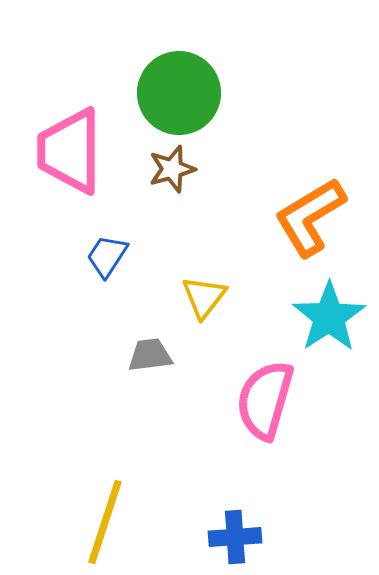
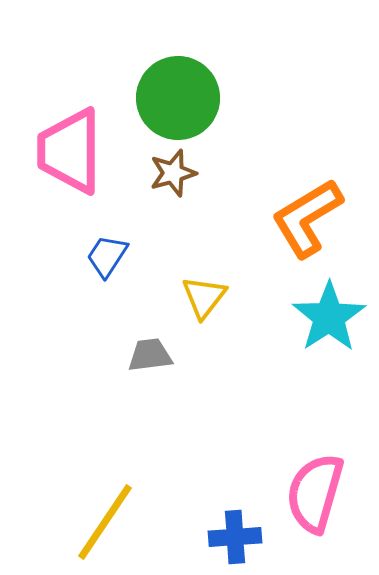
green circle: moved 1 px left, 5 px down
brown star: moved 1 px right, 4 px down
orange L-shape: moved 3 px left, 1 px down
pink semicircle: moved 50 px right, 93 px down
yellow line: rotated 16 degrees clockwise
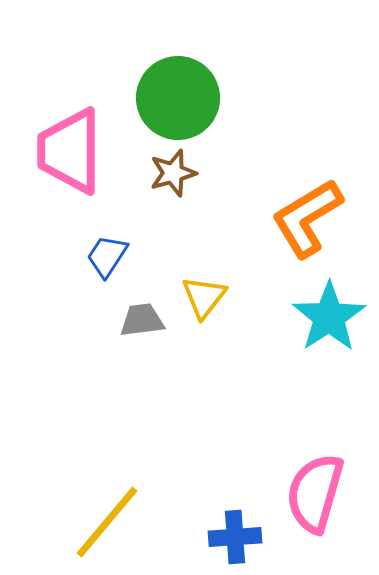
gray trapezoid: moved 8 px left, 35 px up
yellow line: moved 2 px right; rotated 6 degrees clockwise
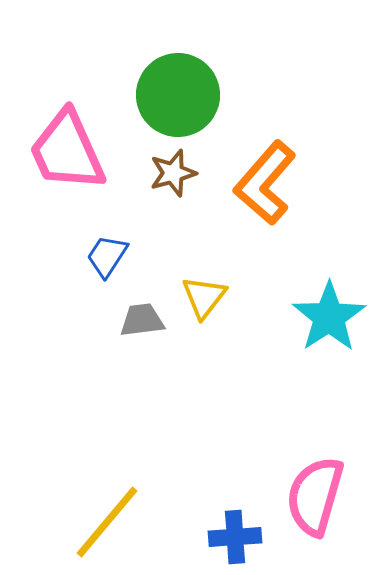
green circle: moved 3 px up
pink trapezoid: moved 3 px left; rotated 24 degrees counterclockwise
orange L-shape: moved 42 px left, 35 px up; rotated 18 degrees counterclockwise
pink semicircle: moved 3 px down
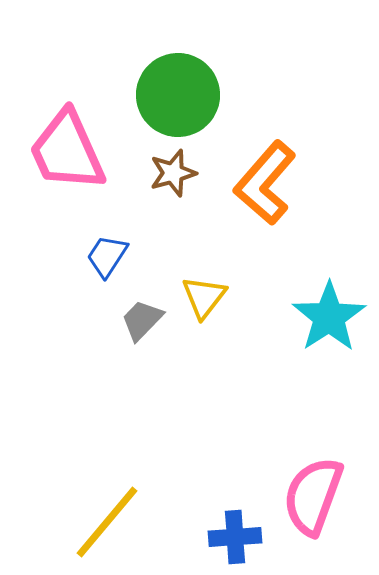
gray trapezoid: rotated 39 degrees counterclockwise
pink semicircle: moved 2 px left; rotated 4 degrees clockwise
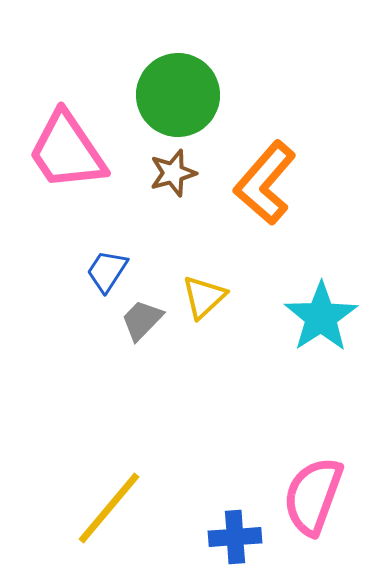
pink trapezoid: rotated 10 degrees counterclockwise
blue trapezoid: moved 15 px down
yellow triangle: rotated 9 degrees clockwise
cyan star: moved 8 px left
yellow line: moved 2 px right, 14 px up
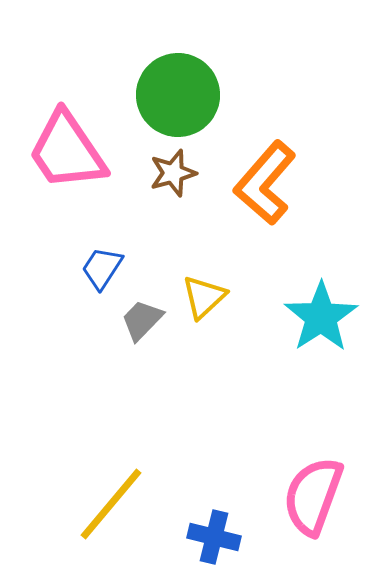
blue trapezoid: moved 5 px left, 3 px up
yellow line: moved 2 px right, 4 px up
blue cross: moved 21 px left; rotated 18 degrees clockwise
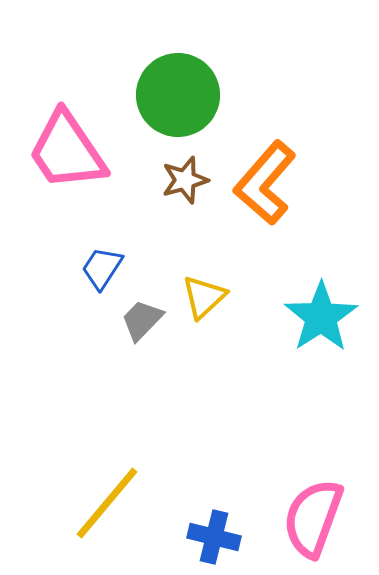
brown star: moved 12 px right, 7 px down
pink semicircle: moved 22 px down
yellow line: moved 4 px left, 1 px up
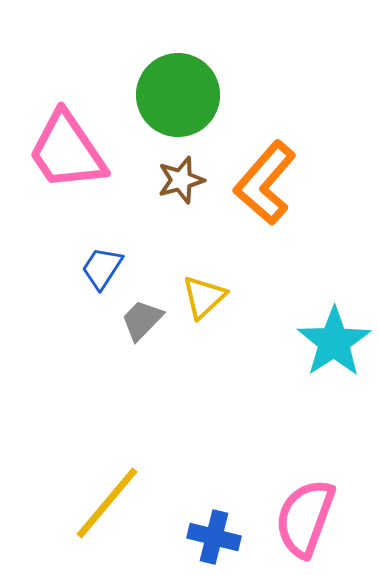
brown star: moved 4 px left
cyan star: moved 13 px right, 25 px down
pink semicircle: moved 8 px left
